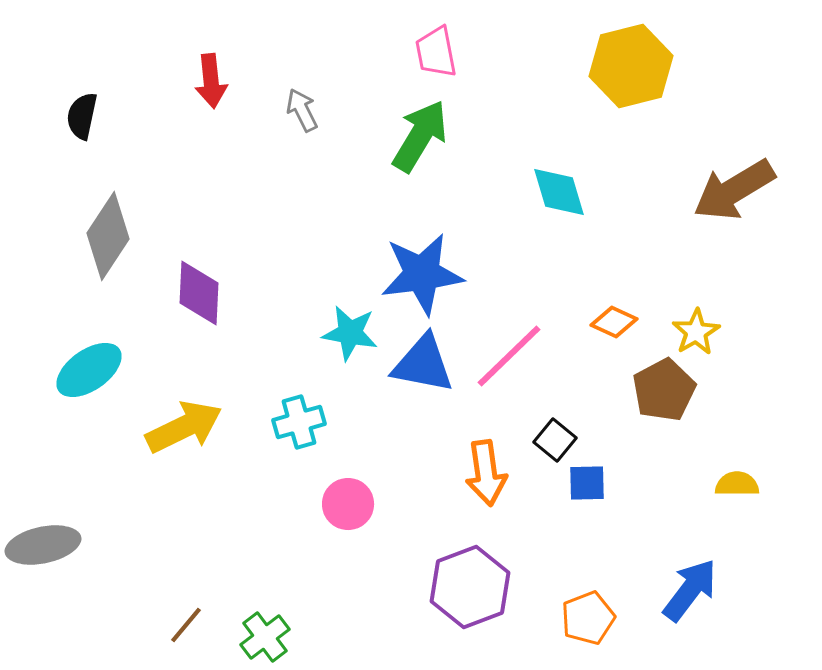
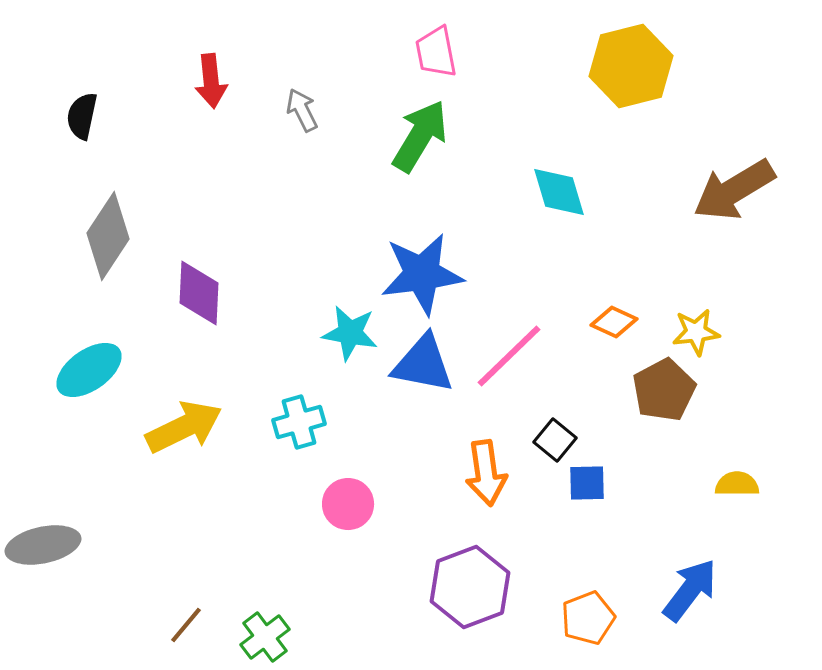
yellow star: rotated 24 degrees clockwise
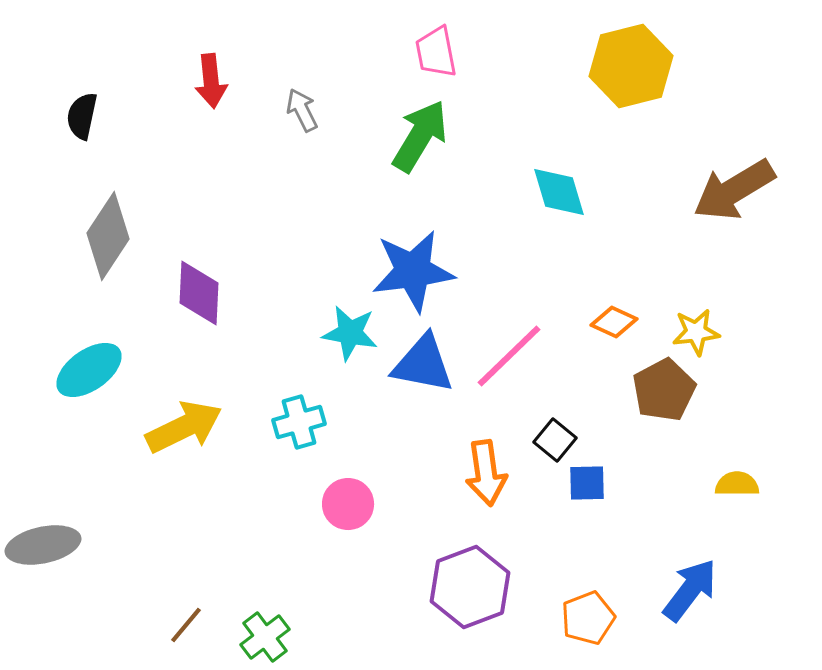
blue star: moved 9 px left, 3 px up
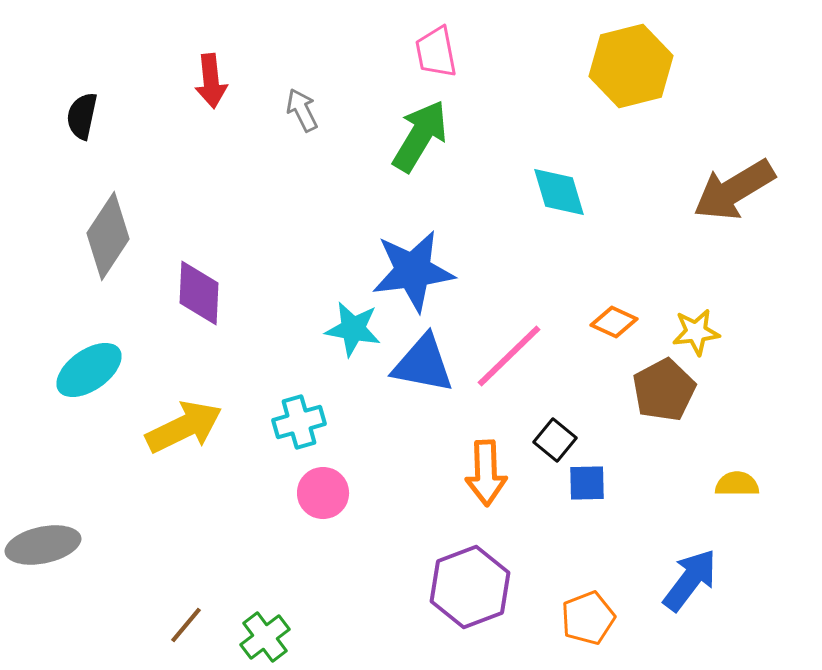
cyan star: moved 3 px right, 4 px up
orange arrow: rotated 6 degrees clockwise
pink circle: moved 25 px left, 11 px up
blue arrow: moved 10 px up
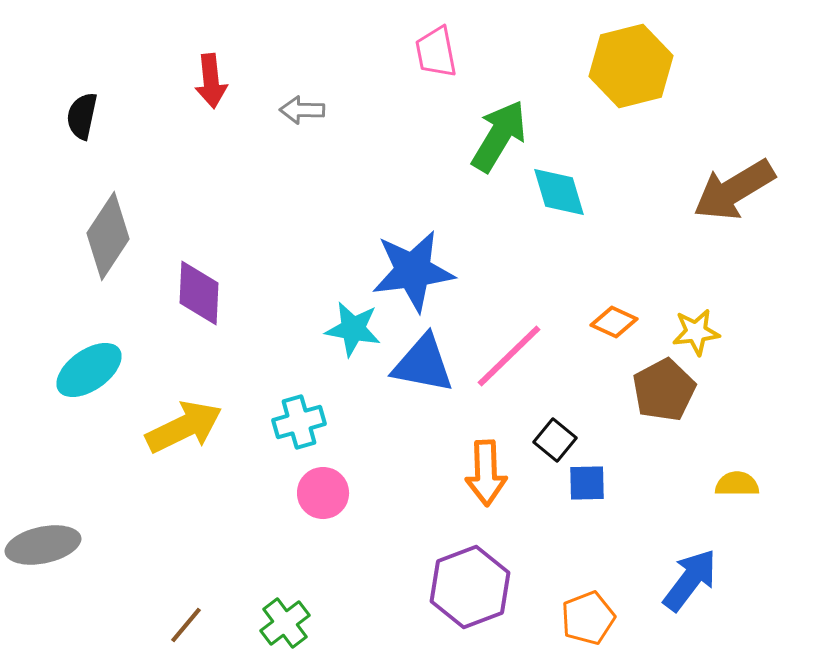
gray arrow: rotated 63 degrees counterclockwise
green arrow: moved 79 px right
green cross: moved 20 px right, 14 px up
